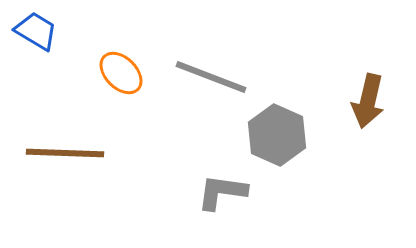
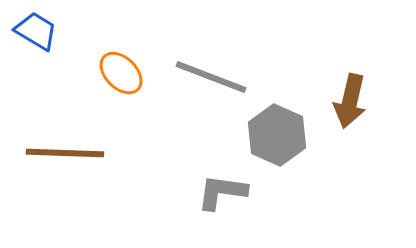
brown arrow: moved 18 px left
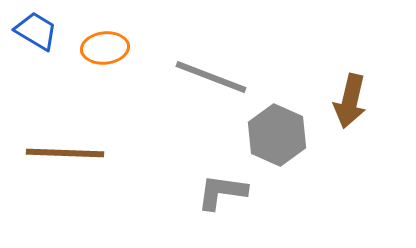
orange ellipse: moved 16 px left, 25 px up; rotated 51 degrees counterclockwise
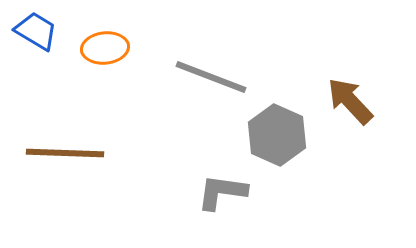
brown arrow: rotated 124 degrees clockwise
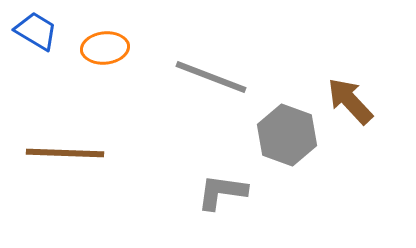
gray hexagon: moved 10 px right; rotated 4 degrees counterclockwise
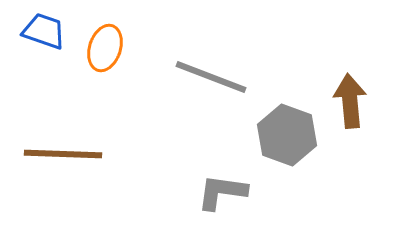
blue trapezoid: moved 8 px right; rotated 12 degrees counterclockwise
orange ellipse: rotated 66 degrees counterclockwise
brown arrow: rotated 38 degrees clockwise
brown line: moved 2 px left, 1 px down
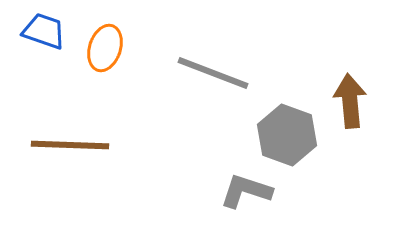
gray line: moved 2 px right, 4 px up
brown line: moved 7 px right, 9 px up
gray L-shape: moved 24 px right, 1 px up; rotated 10 degrees clockwise
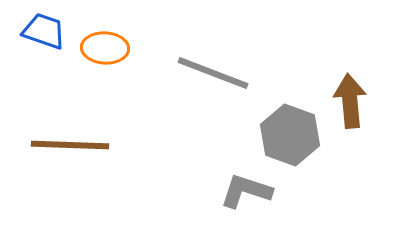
orange ellipse: rotated 75 degrees clockwise
gray hexagon: moved 3 px right
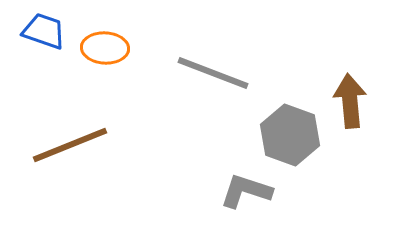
brown line: rotated 24 degrees counterclockwise
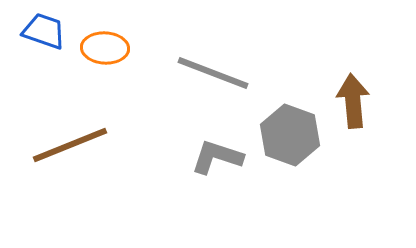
brown arrow: moved 3 px right
gray L-shape: moved 29 px left, 34 px up
